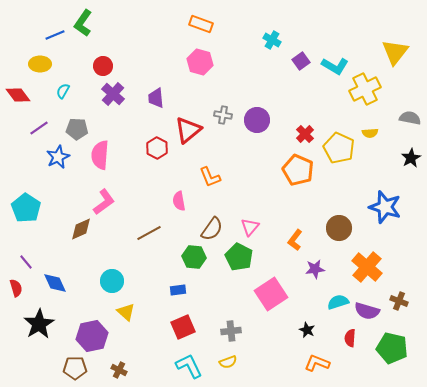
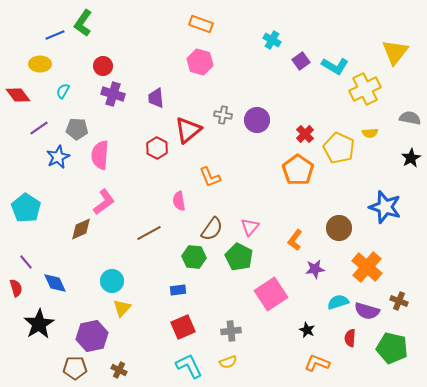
purple cross at (113, 94): rotated 25 degrees counterclockwise
orange pentagon at (298, 170): rotated 12 degrees clockwise
yellow triangle at (126, 312): moved 4 px left, 4 px up; rotated 30 degrees clockwise
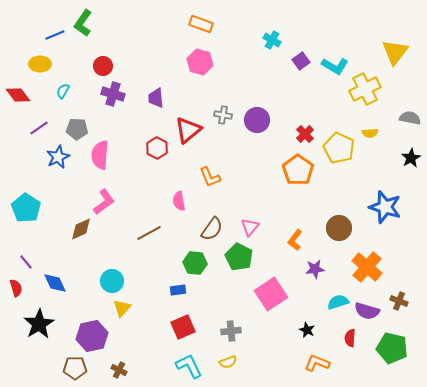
green hexagon at (194, 257): moved 1 px right, 6 px down
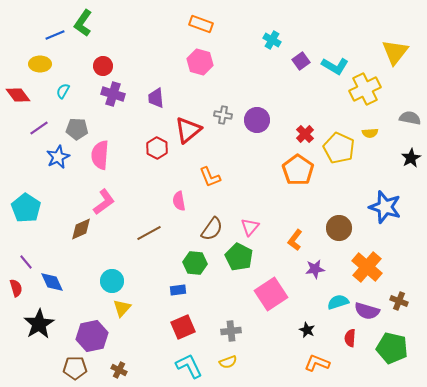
blue diamond at (55, 283): moved 3 px left, 1 px up
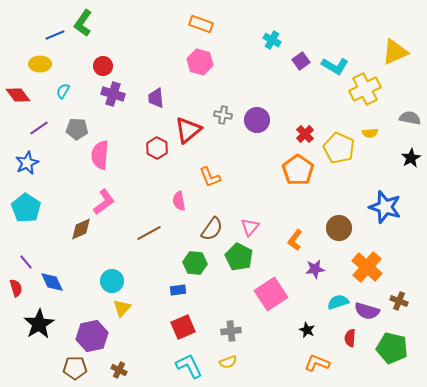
yellow triangle at (395, 52): rotated 28 degrees clockwise
blue star at (58, 157): moved 31 px left, 6 px down
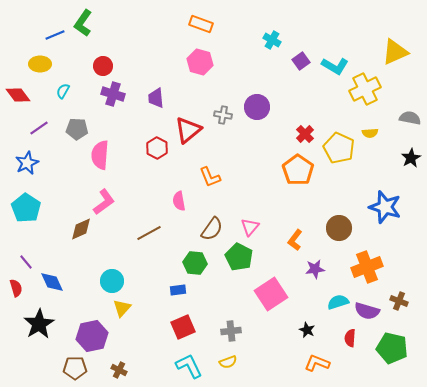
purple circle at (257, 120): moved 13 px up
orange cross at (367, 267): rotated 28 degrees clockwise
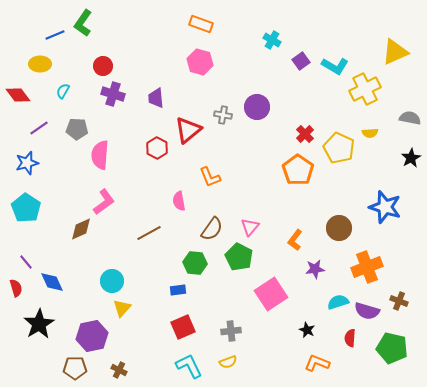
blue star at (27, 163): rotated 10 degrees clockwise
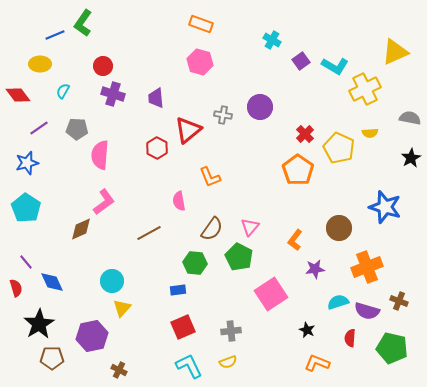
purple circle at (257, 107): moved 3 px right
brown pentagon at (75, 368): moved 23 px left, 10 px up
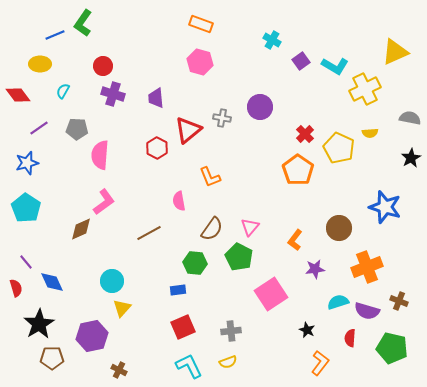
gray cross at (223, 115): moved 1 px left, 3 px down
orange L-shape at (317, 363): moved 3 px right; rotated 105 degrees clockwise
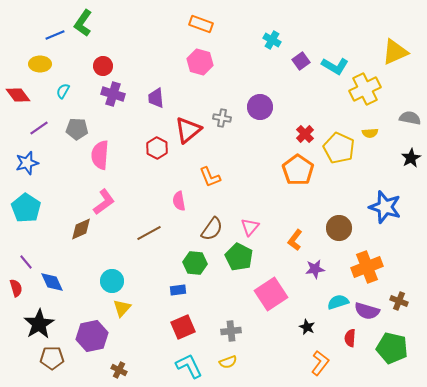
black star at (307, 330): moved 3 px up
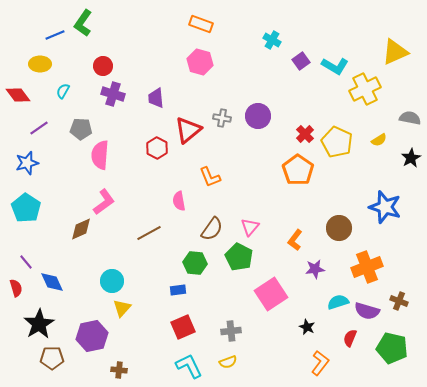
purple circle at (260, 107): moved 2 px left, 9 px down
gray pentagon at (77, 129): moved 4 px right
yellow semicircle at (370, 133): moved 9 px right, 7 px down; rotated 28 degrees counterclockwise
yellow pentagon at (339, 148): moved 2 px left, 6 px up
red semicircle at (350, 338): rotated 18 degrees clockwise
brown cross at (119, 370): rotated 21 degrees counterclockwise
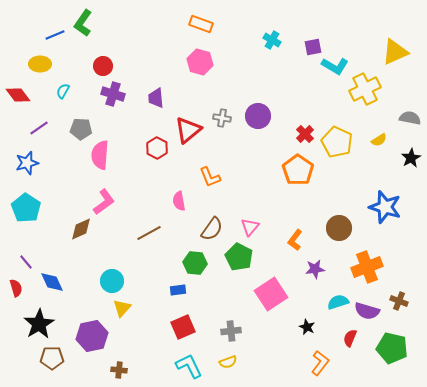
purple square at (301, 61): moved 12 px right, 14 px up; rotated 24 degrees clockwise
